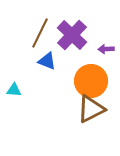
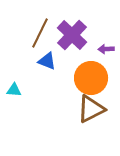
orange circle: moved 3 px up
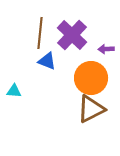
brown line: rotated 20 degrees counterclockwise
cyan triangle: moved 1 px down
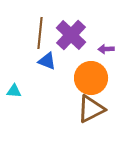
purple cross: moved 1 px left
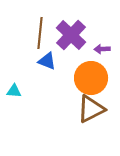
purple arrow: moved 4 px left
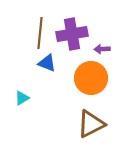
purple cross: moved 1 px right, 1 px up; rotated 36 degrees clockwise
blue triangle: moved 2 px down
cyan triangle: moved 8 px right, 7 px down; rotated 35 degrees counterclockwise
brown triangle: moved 15 px down
